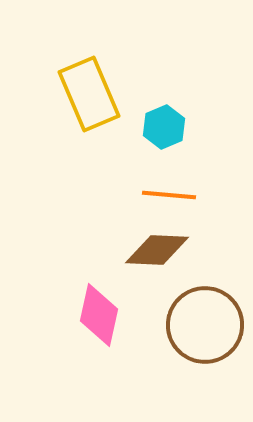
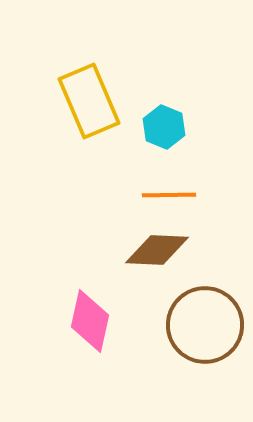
yellow rectangle: moved 7 px down
cyan hexagon: rotated 15 degrees counterclockwise
orange line: rotated 6 degrees counterclockwise
pink diamond: moved 9 px left, 6 px down
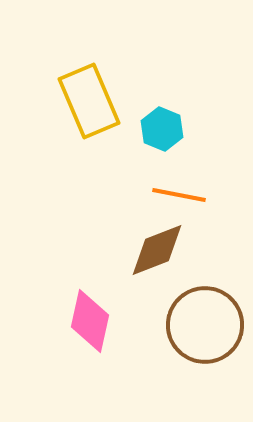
cyan hexagon: moved 2 px left, 2 px down
orange line: moved 10 px right; rotated 12 degrees clockwise
brown diamond: rotated 24 degrees counterclockwise
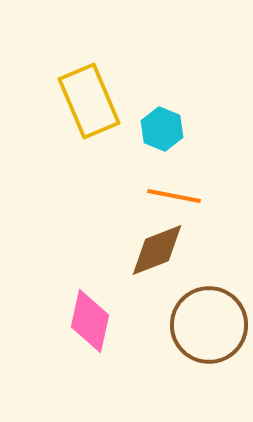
orange line: moved 5 px left, 1 px down
brown circle: moved 4 px right
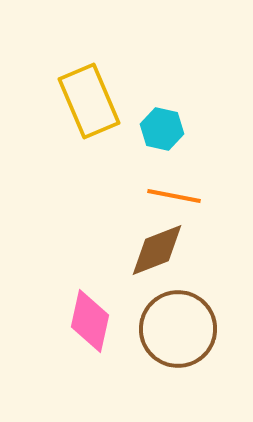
cyan hexagon: rotated 9 degrees counterclockwise
brown circle: moved 31 px left, 4 px down
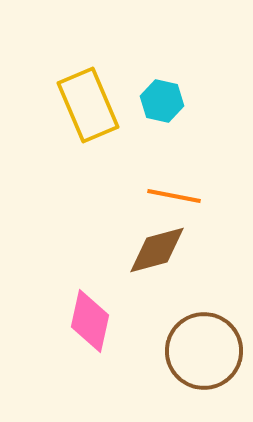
yellow rectangle: moved 1 px left, 4 px down
cyan hexagon: moved 28 px up
brown diamond: rotated 6 degrees clockwise
brown circle: moved 26 px right, 22 px down
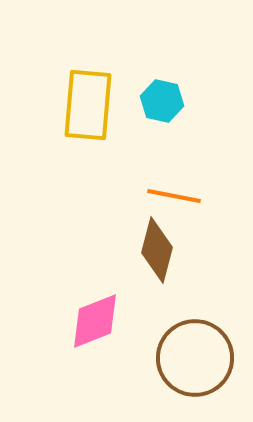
yellow rectangle: rotated 28 degrees clockwise
brown diamond: rotated 60 degrees counterclockwise
pink diamond: moved 5 px right; rotated 56 degrees clockwise
brown circle: moved 9 px left, 7 px down
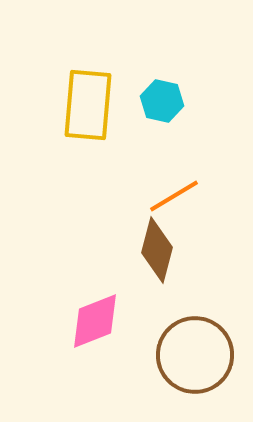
orange line: rotated 42 degrees counterclockwise
brown circle: moved 3 px up
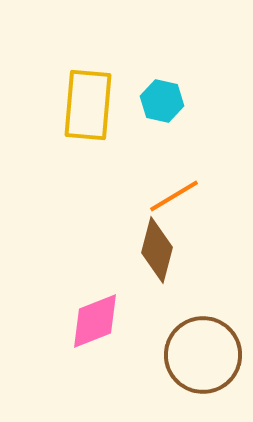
brown circle: moved 8 px right
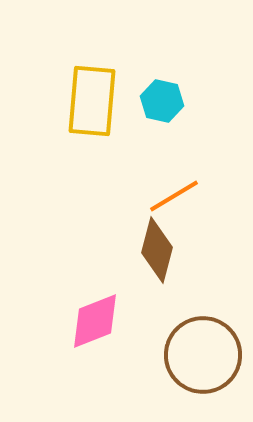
yellow rectangle: moved 4 px right, 4 px up
